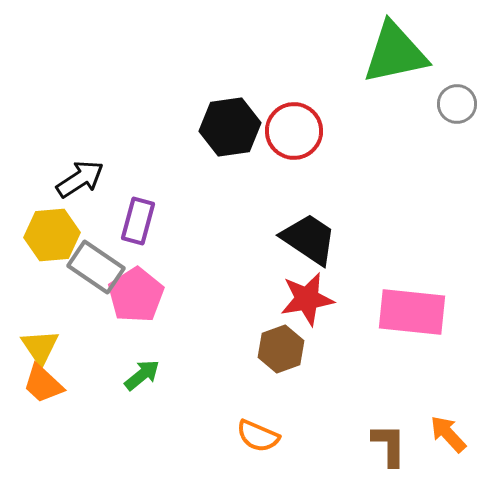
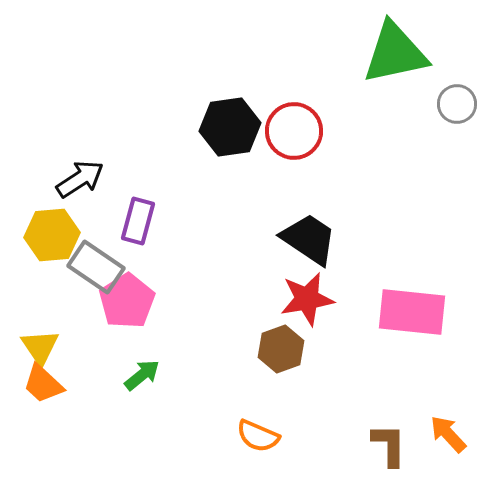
pink pentagon: moved 9 px left, 6 px down
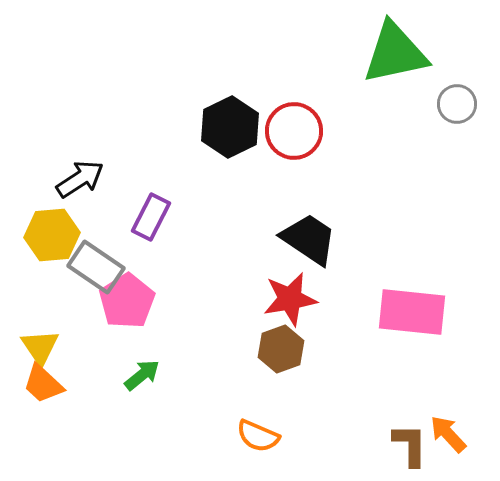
black hexagon: rotated 18 degrees counterclockwise
purple rectangle: moved 13 px right, 4 px up; rotated 12 degrees clockwise
red star: moved 17 px left
brown L-shape: moved 21 px right
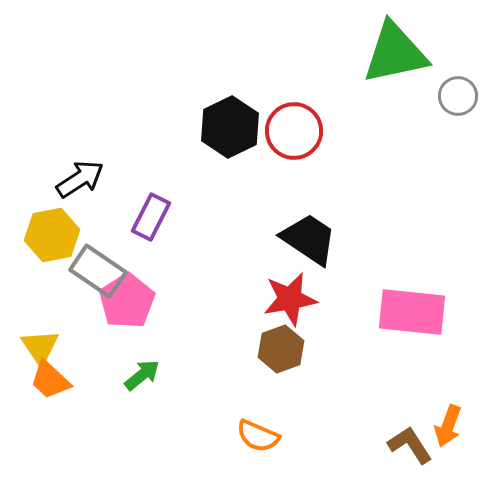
gray circle: moved 1 px right, 8 px up
yellow hexagon: rotated 6 degrees counterclockwise
gray rectangle: moved 2 px right, 4 px down
orange trapezoid: moved 7 px right, 4 px up
orange arrow: moved 8 px up; rotated 117 degrees counterclockwise
brown L-shape: rotated 33 degrees counterclockwise
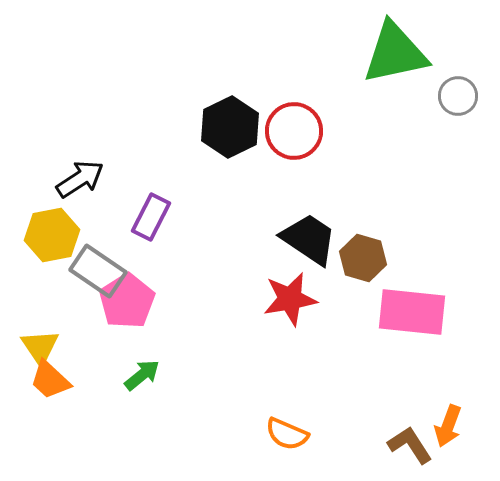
brown hexagon: moved 82 px right, 91 px up; rotated 24 degrees counterclockwise
orange semicircle: moved 29 px right, 2 px up
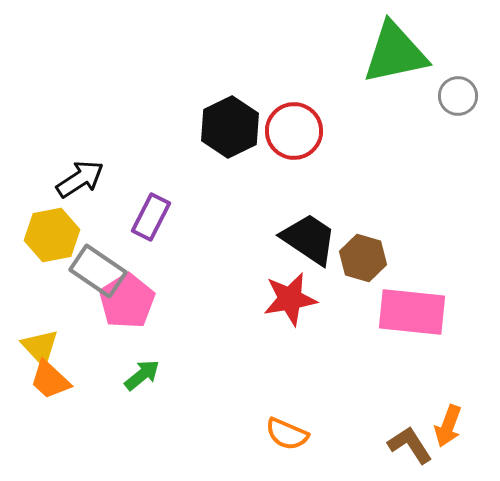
yellow triangle: rotated 9 degrees counterclockwise
